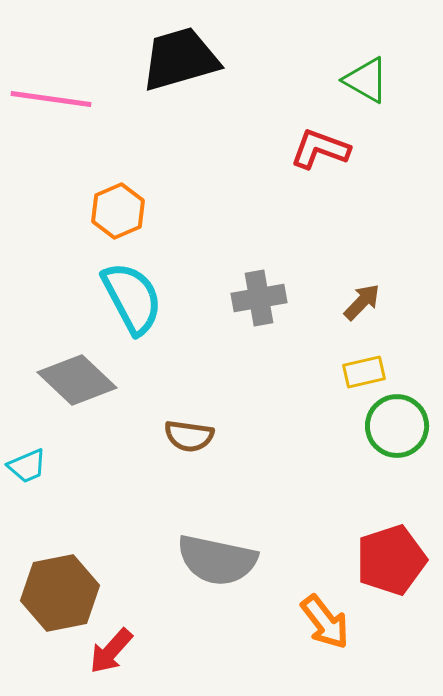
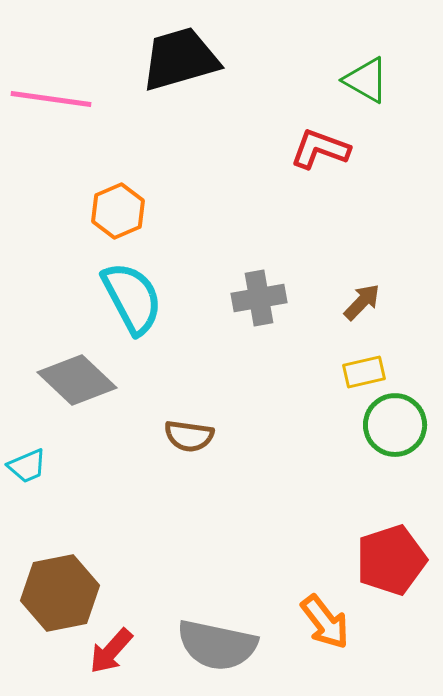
green circle: moved 2 px left, 1 px up
gray semicircle: moved 85 px down
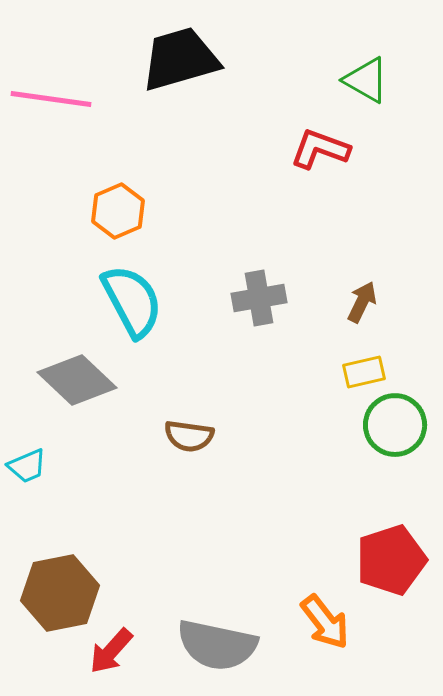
cyan semicircle: moved 3 px down
brown arrow: rotated 18 degrees counterclockwise
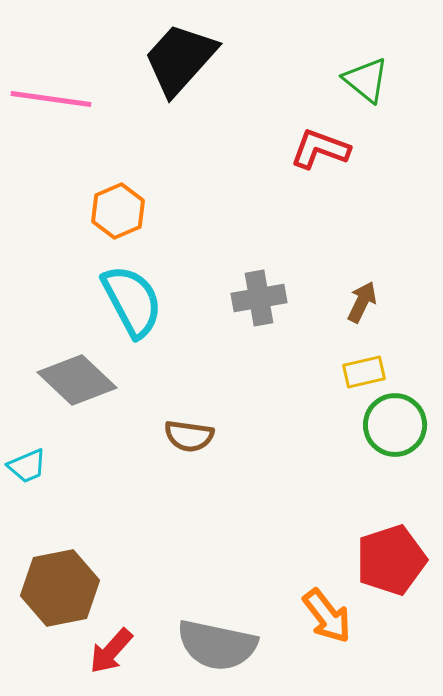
black trapezoid: rotated 32 degrees counterclockwise
green triangle: rotated 9 degrees clockwise
brown hexagon: moved 5 px up
orange arrow: moved 2 px right, 6 px up
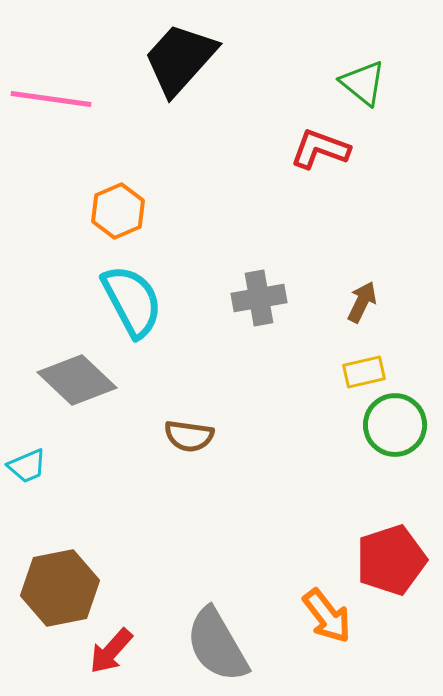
green triangle: moved 3 px left, 3 px down
gray semicircle: rotated 48 degrees clockwise
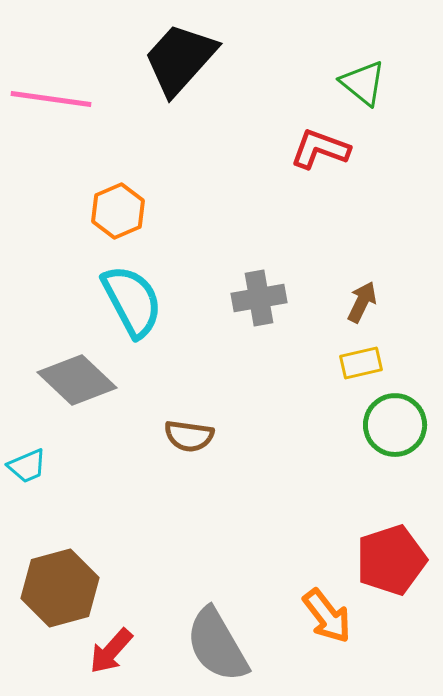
yellow rectangle: moved 3 px left, 9 px up
brown hexagon: rotated 4 degrees counterclockwise
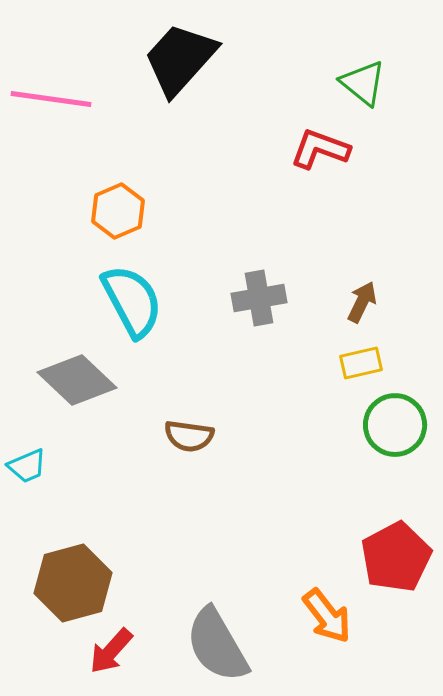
red pentagon: moved 5 px right, 3 px up; rotated 10 degrees counterclockwise
brown hexagon: moved 13 px right, 5 px up
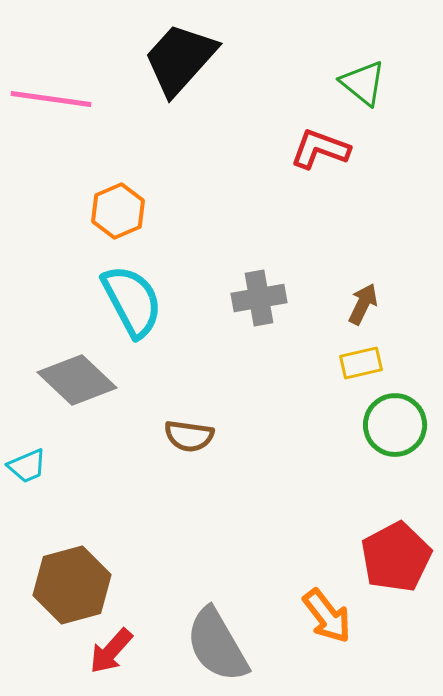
brown arrow: moved 1 px right, 2 px down
brown hexagon: moved 1 px left, 2 px down
